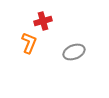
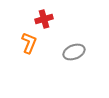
red cross: moved 1 px right, 2 px up
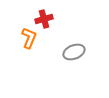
orange L-shape: moved 5 px up
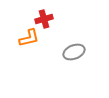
orange L-shape: rotated 55 degrees clockwise
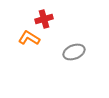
orange L-shape: rotated 135 degrees counterclockwise
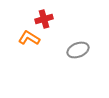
gray ellipse: moved 4 px right, 2 px up
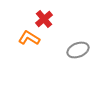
red cross: rotated 24 degrees counterclockwise
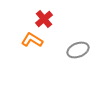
orange L-shape: moved 3 px right, 2 px down
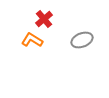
gray ellipse: moved 4 px right, 10 px up
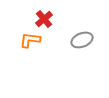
orange L-shape: moved 2 px left; rotated 25 degrees counterclockwise
